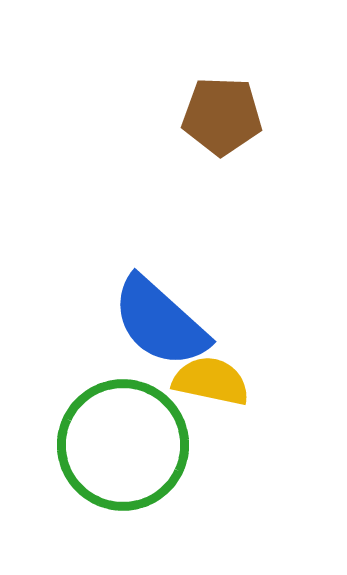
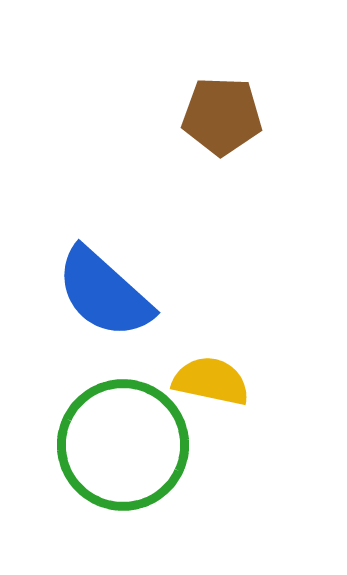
blue semicircle: moved 56 px left, 29 px up
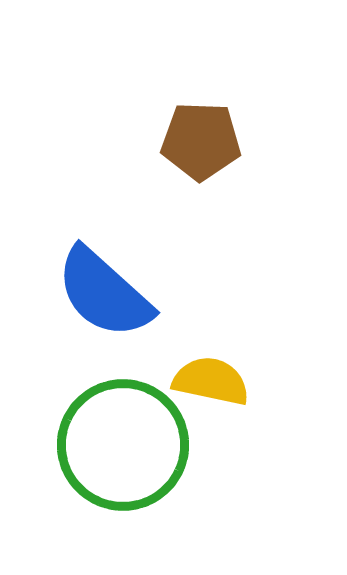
brown pentagon: moved 21 px left, 25 px down
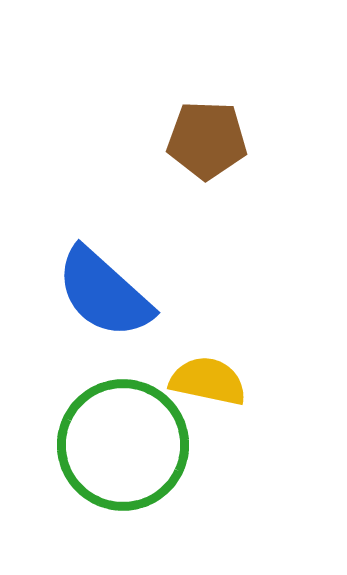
brown pentagon: moved 6 px right, 1 px up
yellow semicircle: moved 3 px left
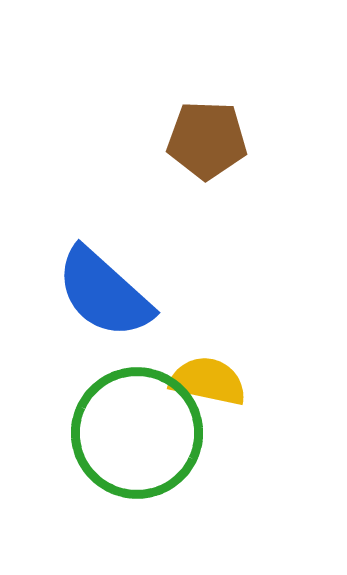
green circle: moved 14 px right, 12 px up
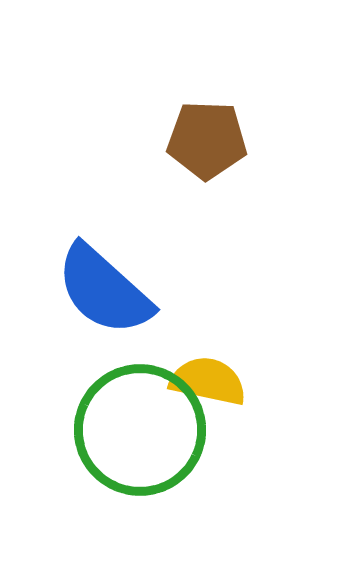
blue semicircle: moved 3 px up
green circle: moved 3 px right, 3 px up
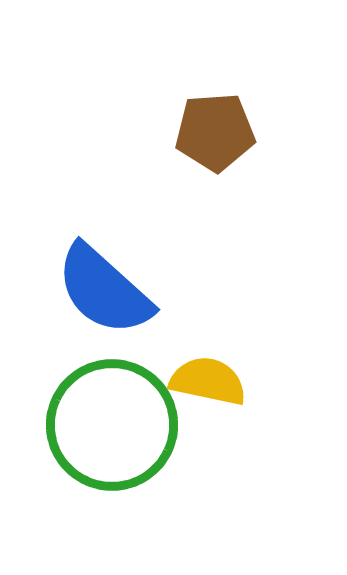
brown pentagon: moved 8 px right, 8 px up; rotated 6 degrees counterclockwise
green circle: moved 28 px left, 5 px up
